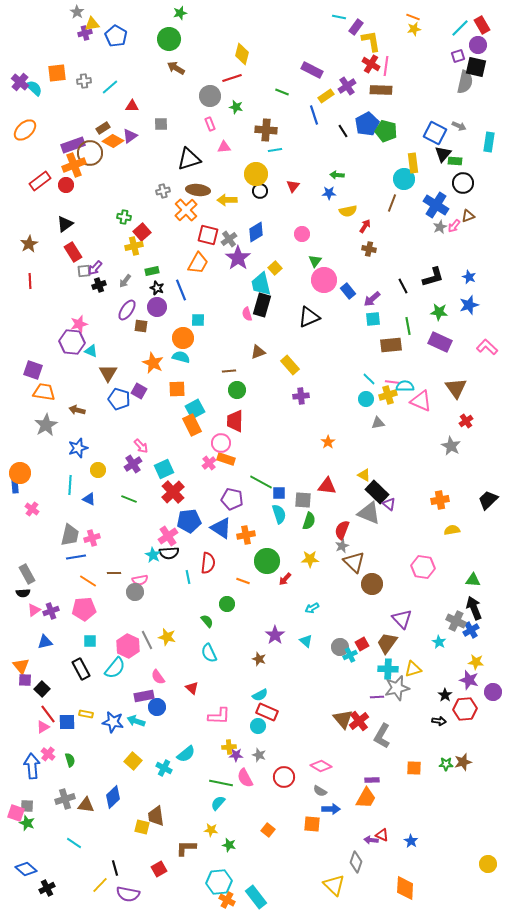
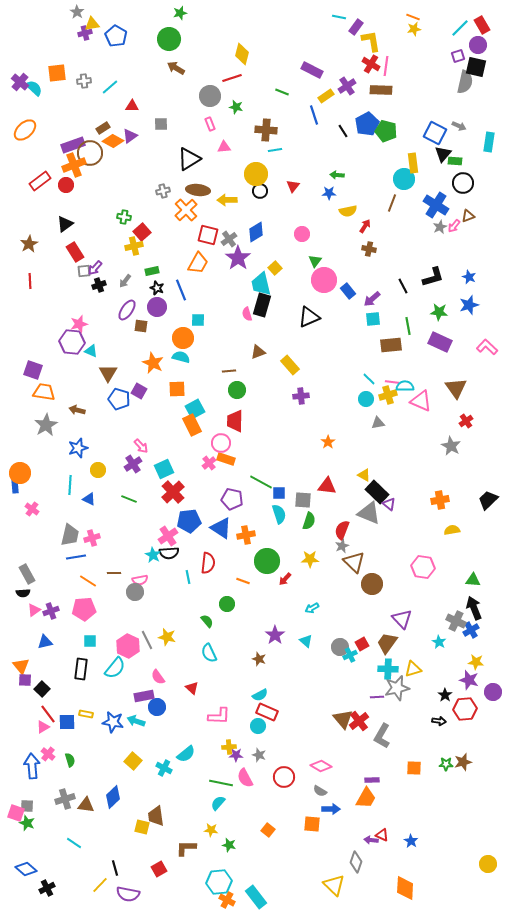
black triangle at (189, 159): rotated 15 degrees counterclockwise
red rectangle at (73, 252): moved 2 px right
black rectangle at (81, 669): rotated 35 degrees clockwise
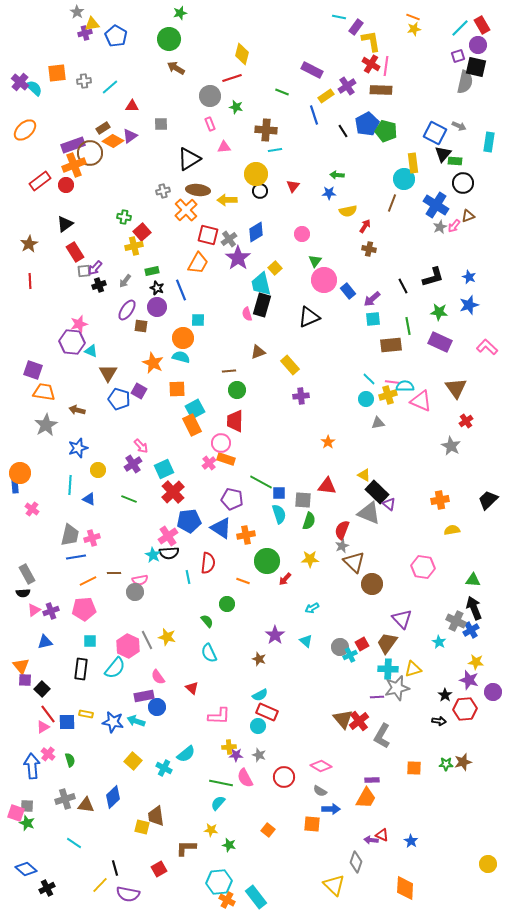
orange line at (88, 581): rotated 60 degrees counterclockwise
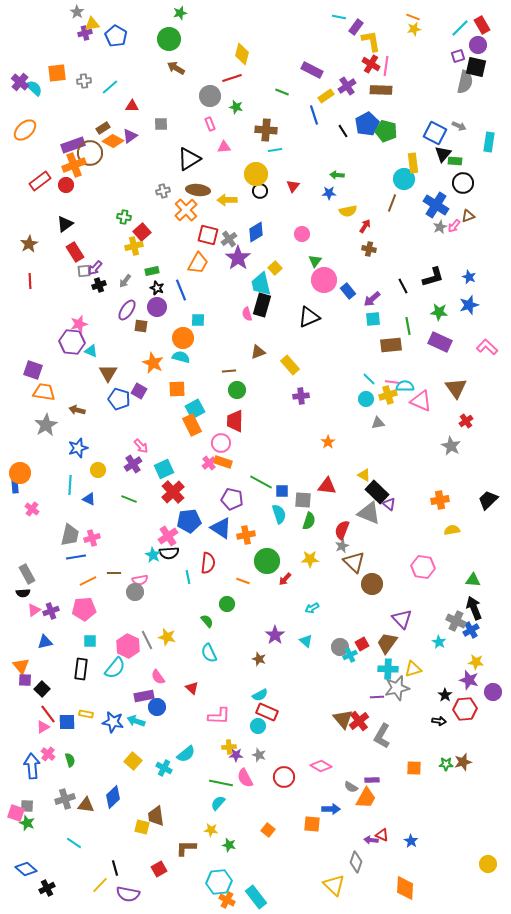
orange rectangle at (226, 459): moved 3 px left, 3 px down
blue square at (279, 493): moved 3 px right, 2 px up
gray semicircle at (320, 791): moved 31 px right, 4 px up
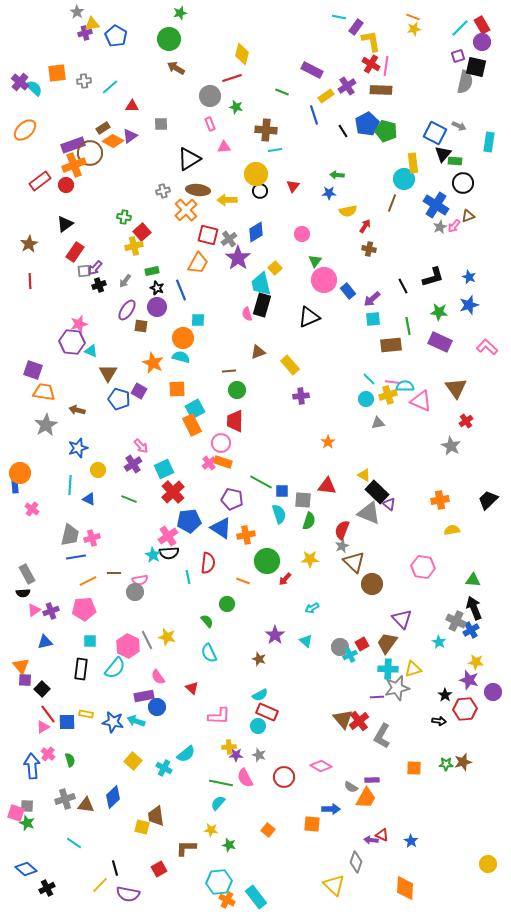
purple circle at (478, 45): moved 4 px right, 3 px up
red rectangle at (75, 252): rotated 66 degrees clockwise
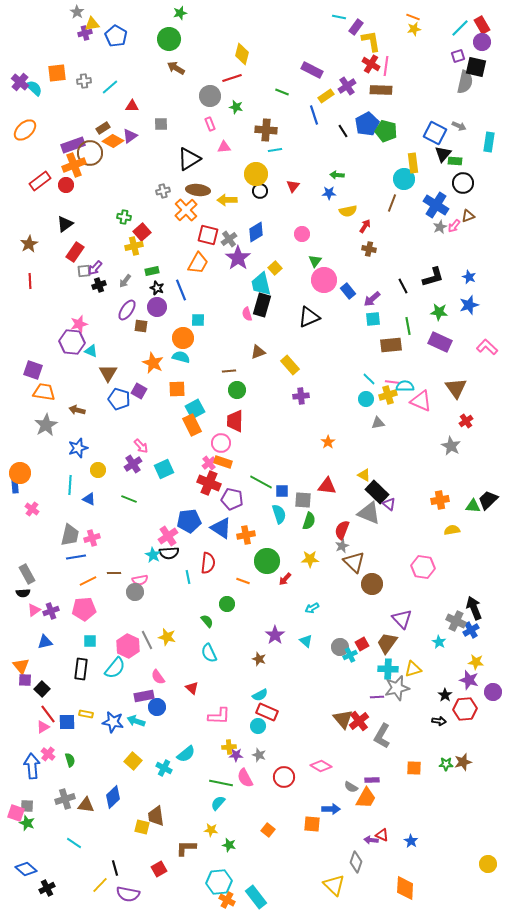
red cross at (173, 492): moved 36 px right, 9 px up; rotated 25 degrees counterclockwise
green triangle at (473, 580): moved 74 px up
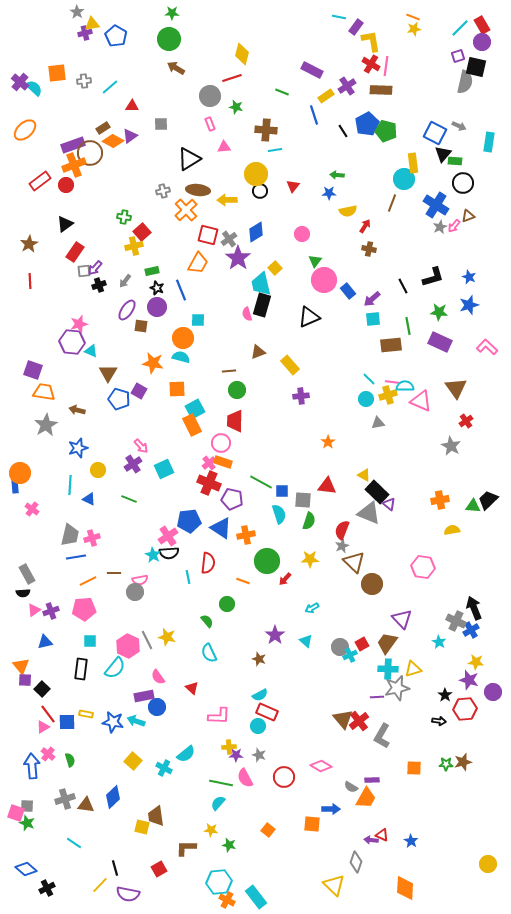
green star at (180, 13): moved 8 px left; rotated 16 degrees clockwise
orange star at (153, 363): rotated 15 degrees counterclockwise
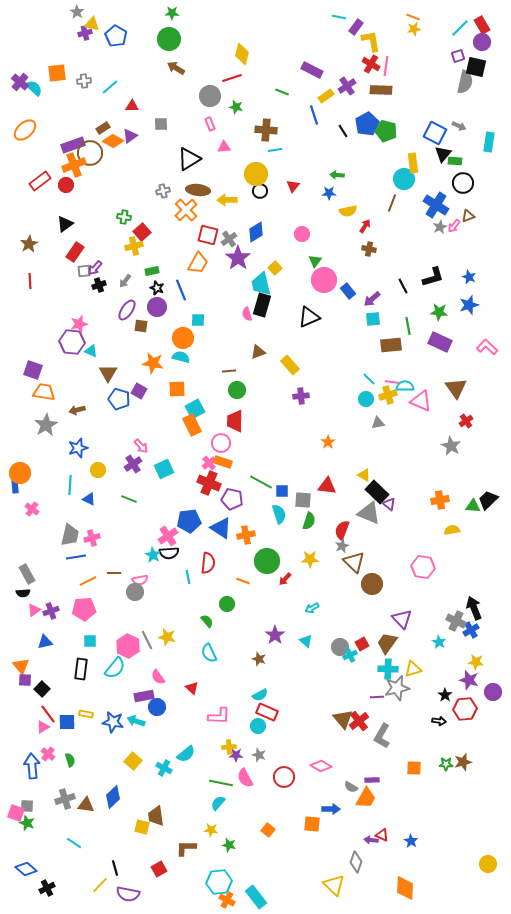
yellow triangle at (92, 24): rotated 21 degrees clockwise
brown arrow at (77, 410): rotated 28 degrees counterclockwise
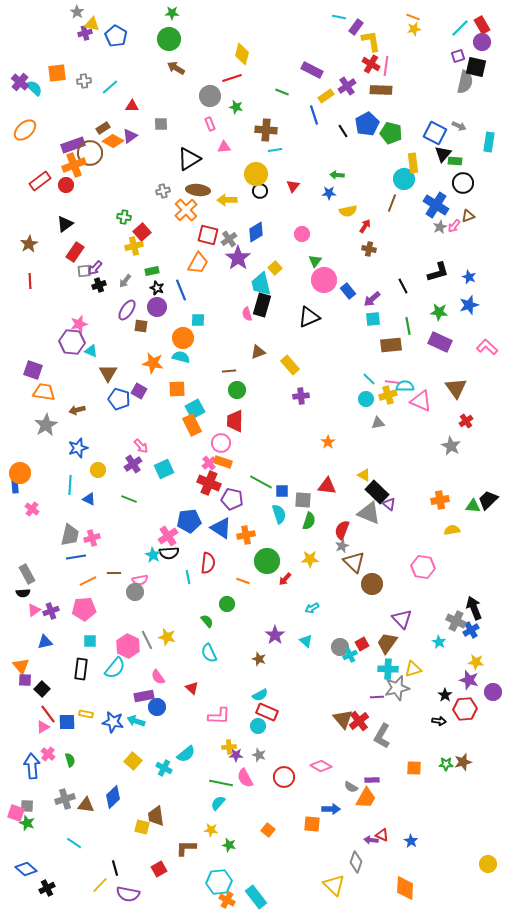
green pentagon at (386, 131): moved 5 px right, 2 px down
black L-shape at (433, 277): moved 5 px right, 5 px up
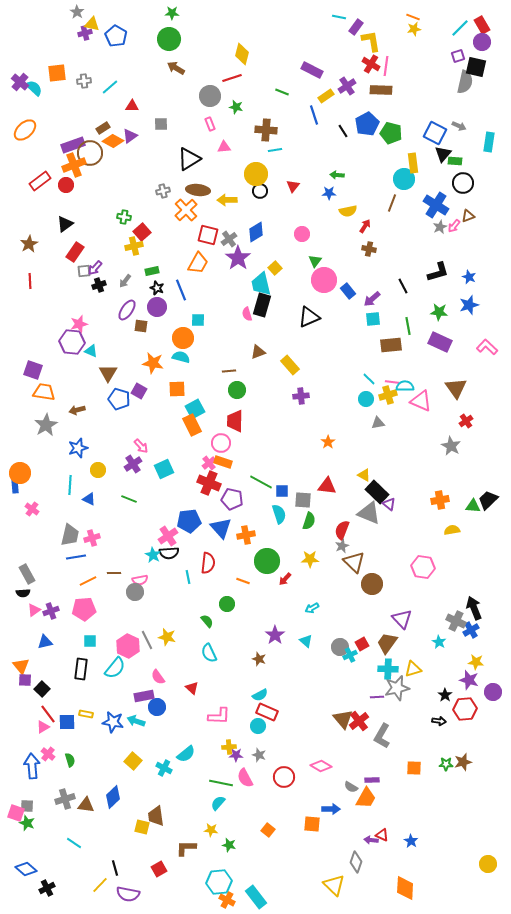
blue triangle at (221, 528): rotated 15 degrees clockwise
